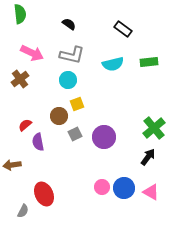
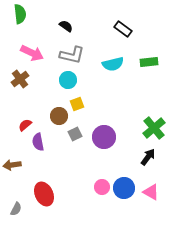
black semicircle: moved 3 px left, 2 px down
gray semicircle: moved 7 px left, 2 px up
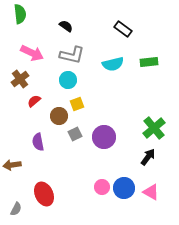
red semicircle: moved 9 px right, 24 px up
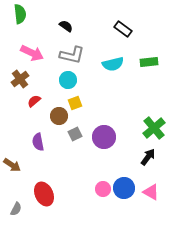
yellow square: moved 2 px left, 1 px up
brown arrow: rotated 138 degrees counterclockwise
pink circle: moved 1 px right, 2 px down
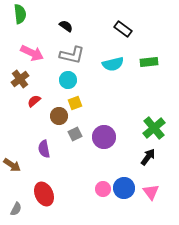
purple semicircle: moved 6 px right, 7 px down
pink triangle: rotated 24 degrees clockwise
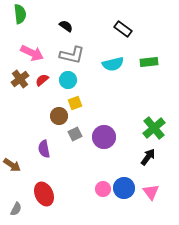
red semicircle: moved 8 px right, 21 px up
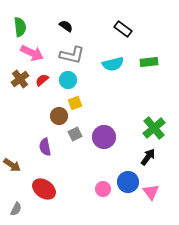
green semicircle: moved 13 px down
purple semicircle: moved 1 px right, 2 px up
blue circle: moved 4 px right, 6 px up
red ellipse: moved 5 px up; rotated 30 degrees counterclockwise
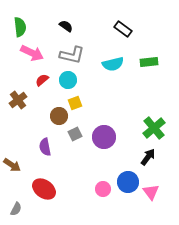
brown cross: moved 2 px left, 21 px down
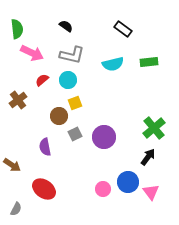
green semicircle: moved 3 px left, 2 px down
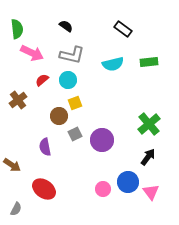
green cross: moved 5 px left, 4 px up
purple circle: moved 2 px left, 3 px down
